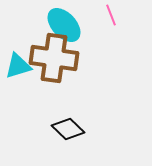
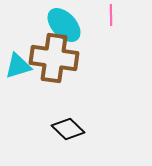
pink line: rotated 20 degrees clockwise
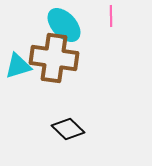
pink line: moved 1 px down
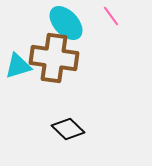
pink line: rotated 35 degrees counterclockwise
cyan ellipse: moved 2 px right, 2 px up
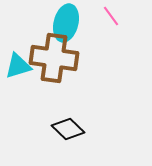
cyan ellipse: rotated 57 degrees clockwise
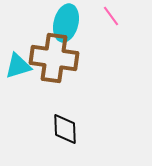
black diamond: moved 3 px left; rotated 44 degrees clockwise
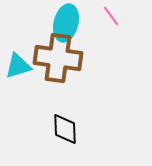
brown cross: moved 4 px right
